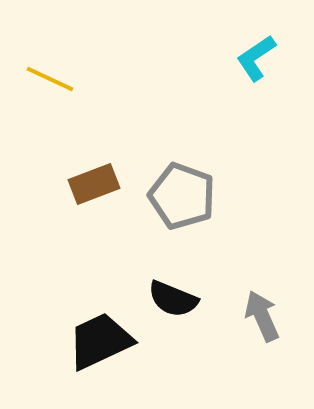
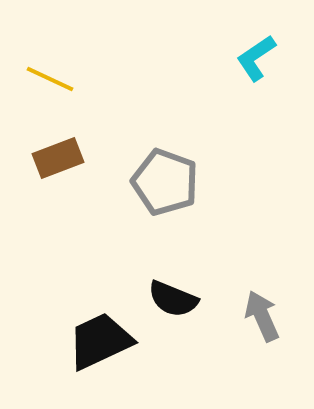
brown rectangle: moved 36 px left, 26 px up
gray pentagon: moved 17 px left, 14 px up
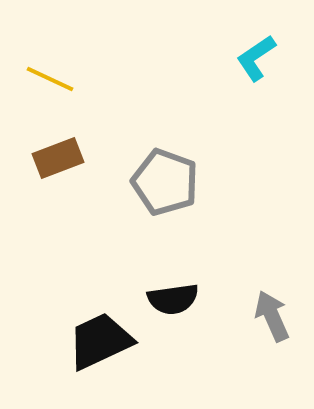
black semicircle: rotated 30 degrees counterclockwise
gray arrow: moved 10 px right
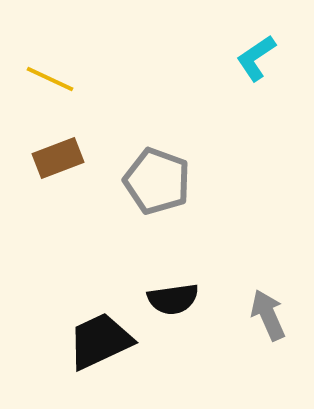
gray pentagon: moved 8 px left, 1 px up
gray arrow: moved 4 px left, 1 px up
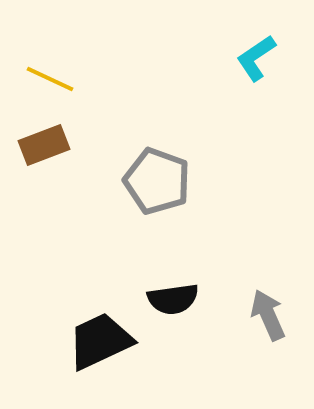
brown rectangle: moved 14 px left, 13 px up
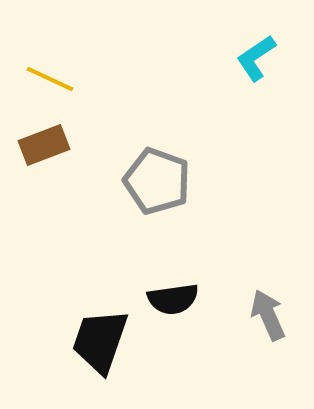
black trapezoid: rotated 46 degrees counterclockwise
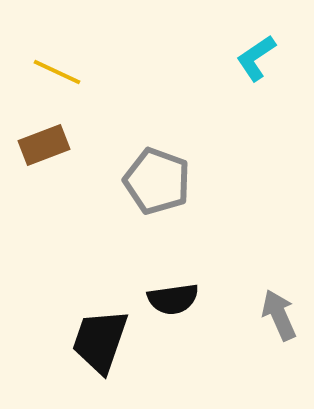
yellow line: moved 7 px right, 7 px up
gray arrow: moved 11 px right
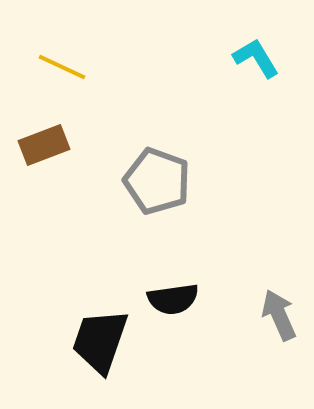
cyan L-shape: rotated 93 degrees clockwise
yellow line: moved 5 px right, 5 px up
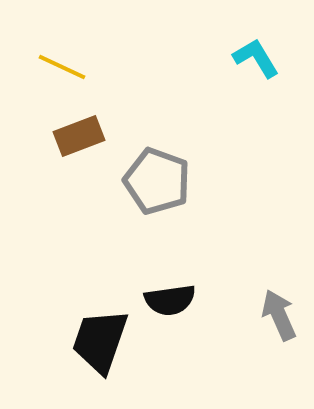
brown rectangle: moved 35 px right, 9 px up
black semicircle: moved 3 px left, 1 px down
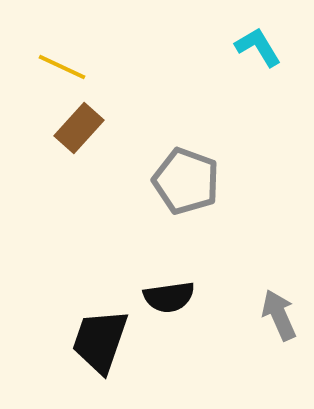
cyan L-shape: moved 2 px right, 11 px up
brown rectangle: moved 8 px up; rotated 27 degrees counterclockwise
gray pentagon: moved 29 px right
black semicircle: moved 1 px left, 3 px up
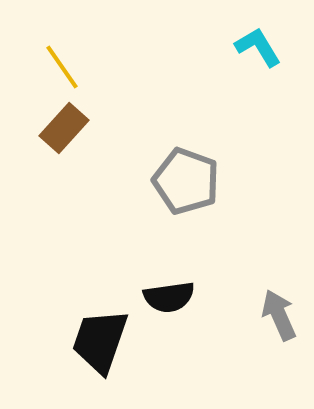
yellow line: rotated 30 degrees clockwise
brown rectangle: moved 15 px left
